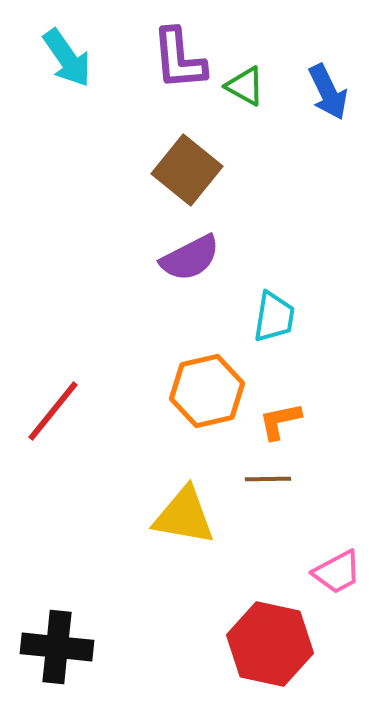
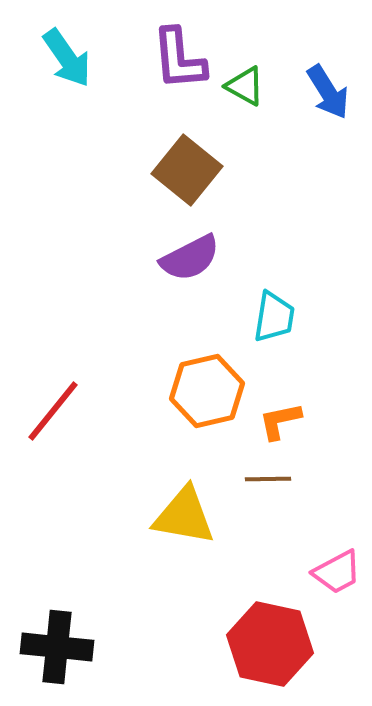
blue arrow: rotated 6 degrees counterclockwise
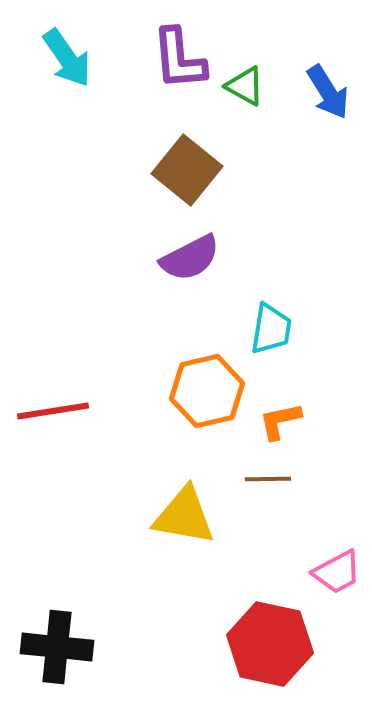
cyan trapezoid: moved 3 px left, 12 px down
red line: rotated 42 degrees clockwise
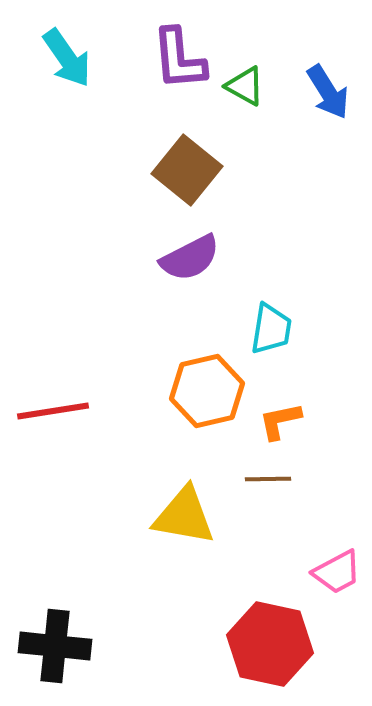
black cross: moved 2 px left, 1 px up
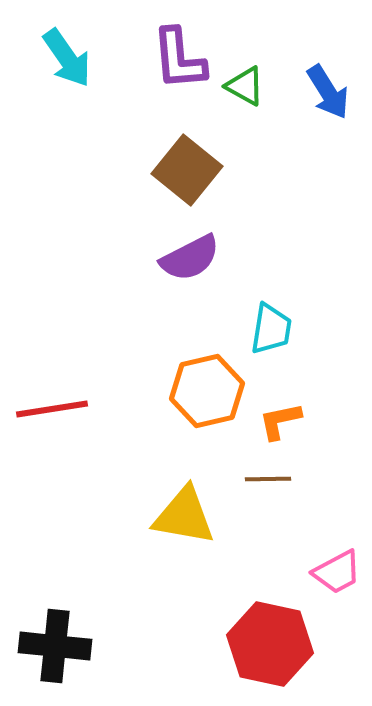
red line: moved 1 px left, 2 px up
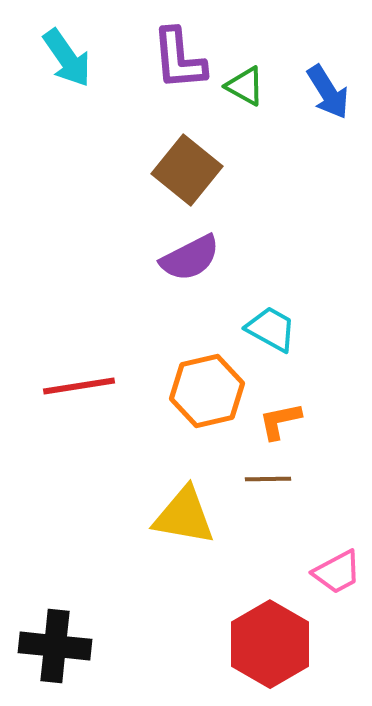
cyan trapezoid: rotated 70 degrees counterclockwise
red line: moved 27 px right, 23 px up
red hexagon: rotated 18 degrees clockwise
